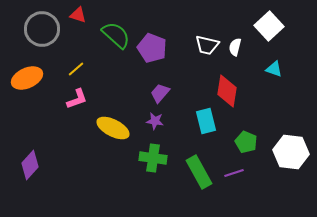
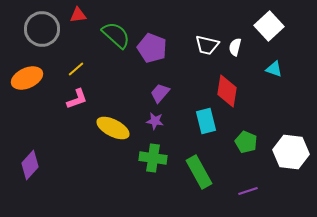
red triangle: rotated 24 degrees counterclockwise
purple line: moved 14 px right, 18 px down
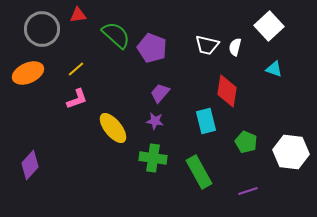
orange ellipse: moved 1 px right, 5 px up
yellow ellipse: rotated 24 degrees clockwise
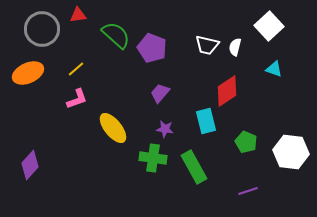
red diamond: rotated 48 degrees clockwise
purple star: moved 10 px right, 8 px down
green rectangle: moved 5 px left, 5 px up
